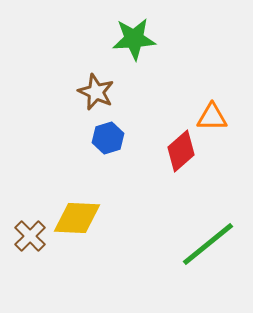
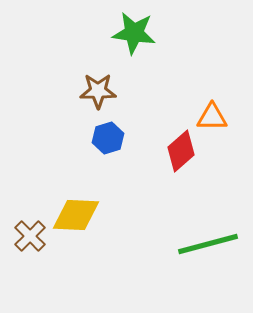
green star: moved 6 px up; rotated 12 degrees clockwise
brown star: moved 2 px right, 1 px up; rotated 24 degrees counterclockwise
yellow diamond: moved 1 px left, 3 px up
green line: rotated 24 degrees clockwise
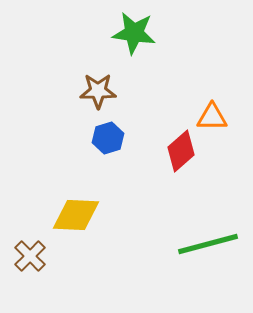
brown cross: moved 20 px down
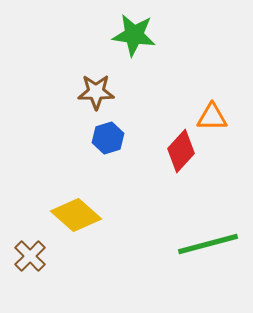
green star: moved 2 px down
brown star: moved 2 px left, 1 px down
red diamond: rotated 6 degrees counterclockwise
yellow diamond: rotated 39 degrees clockwise
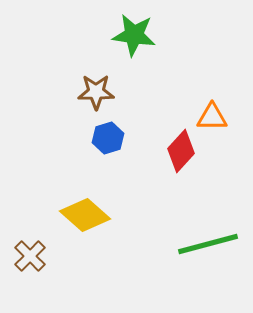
yellow diamond: moved 9 px right
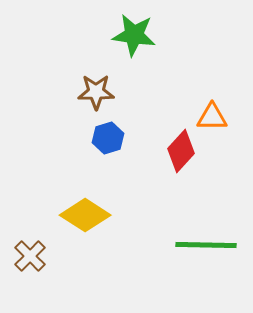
yellow diamond: rotated 9 degrees counterclockwise
green line: moved 2 px left, 1 px down; rotated 16 degrees clockwise
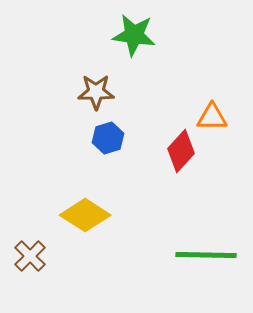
green line: moved 10 px down
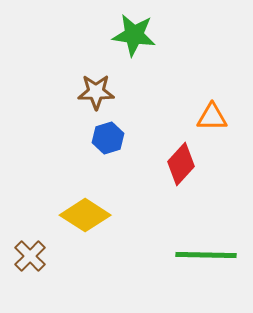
red diamond: moved 13 px down
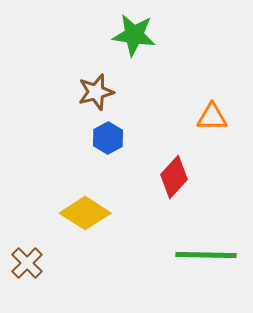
brown star: rotated 15 degrees counterclockwise
blue hexagon: rotated 12 degrees counterclockwise
red diamond: moved 7 px left, 13 px down
yellow diamond: moved 2 px up
brown cross: moved 3 px left, 7 px down
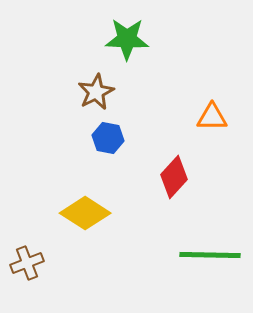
green star: moved 7 px left, 4 px down; rotated 6 degrees counterclockwise
brown star: rotated 12 degrees counterclockwise
blue hexagon: rotated 20 degrees counterclockwise
green line: moved 4 px right
brown cross: rotated 24 degrees clockwise
